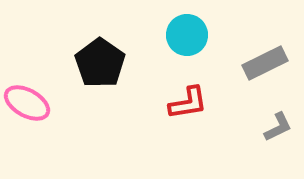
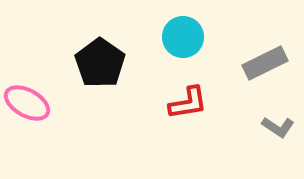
cyan circle: moved 4 px left, 2 px down
gray L-shape: rotated 60 degrees clockwise
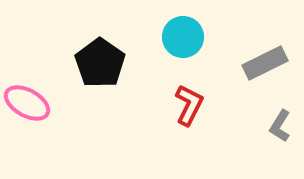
red L-shape: moved 1 px right, 2 px down; rotated 54 degrees counterclockwise
gray L-shape: moved 2 px right, 1 px up; rotated 88 degrees clockwise
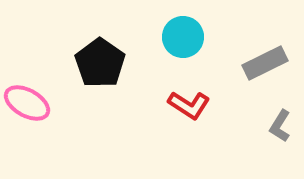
red L-shape: rotated 96 degrees clockwise
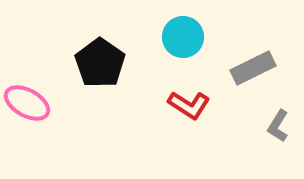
gray rectangle: moved 12 px left, 5 px down
gray L-shape: moved 2 px left
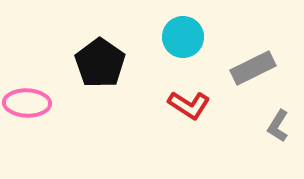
pink ellipse: rotated 27 degrees counterclockwise
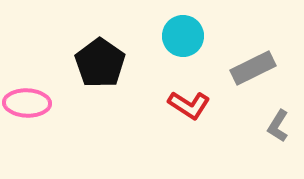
cyan circle: moved 1 px up
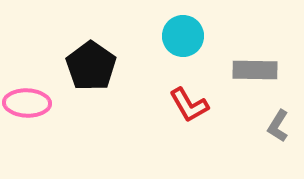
black pentagon: moved 9 px left, 3 px down
gray rectangle: moved 2 px right, 2 px down; rotated 27 degrees clockwise
red L-shape: rotated 27 degrees clockwise
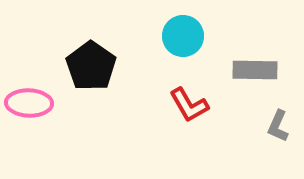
pink ellipse: moved 2 px right
gray L-shape: rotated 8 degrees counterclockwise
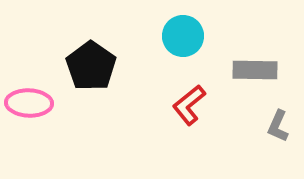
red L-shape: rotated 81 degrees clockwise
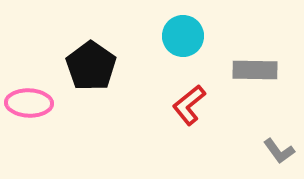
gray L-shape: moved 1 px right, 25 px down; rotated 60 degrees counterclockwise
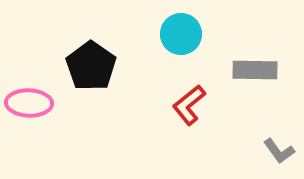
cyan circle: moved 2 px left, 2 px up
